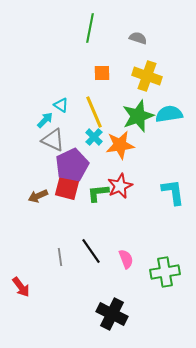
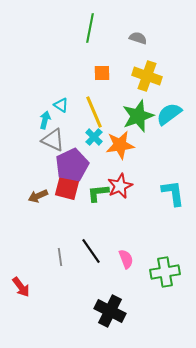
cyan semicircle: rotated 28 degrees counterclockwise
cyan arrow: rotated 30 degrees counterclockwise
cyan L-shape: moved 1 px down
black cross: moved 2 px left, 3 px up
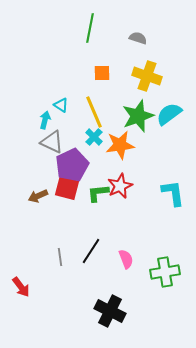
gray triangle: moved 1 px left, 2 px down
black line: rotated 68 degrees clockwise
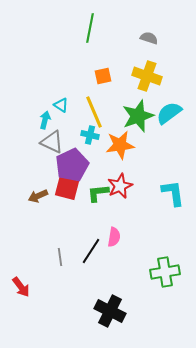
gray semicircle: moved 11 px right
orange square: moved 1 px right, 3 px down; rotated 12 degrees counterclockwise
cyan semicircle: moved 1 px up
cyan cross: moved 4 px left, 2 px up; rotated 30 degrees counterclockwise
pink semicircle: moved 12 px left, 22 px up; rotated 30 degrees clockwise
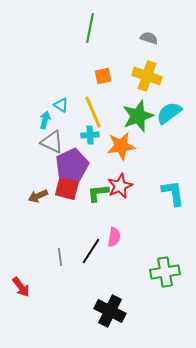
yellow line: moved 1 px left
cyan cross: rotated 18 degrees counterclockwise
orange star: moved 1 px right, 1 px down
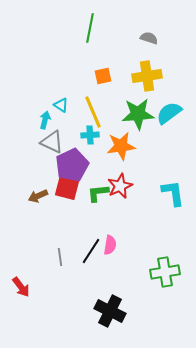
yellow cross: rotated 28 degrees counterclockwise
green star: moved 2 px up; rotated 16 degrees clockwise
pink semicircle: moved 4 px left, 8 px down
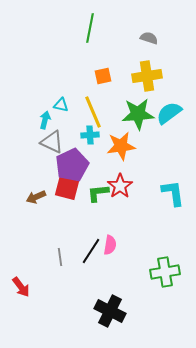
cyan triangle: rotated 21 degrees counterclockwise
red star: rotated 10 degrees counterclockwise
brown arrow: moved 2 px left, 1 px down
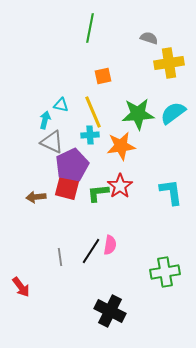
yellow cross: moved 22 px right, 13 px up
cyan semicircle: moved 4 px right
cyan L-shape: moved 2 px left, 1 px up
brown arrow: rotated 18 degrees clockwise
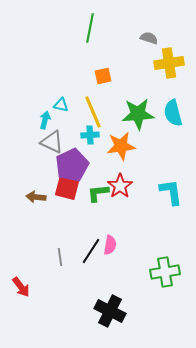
cyan semicircle: rotated 68 degrees counterclockwise
brown arrow: rotated 12 degrees clockwise
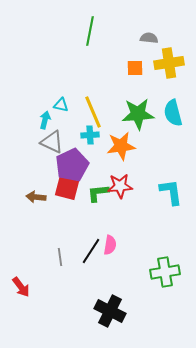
green line: moved 3 px down
gray semicircle: rotated 12 degrees counterclockwise
orange square: moved 32 px right, 8 px up; rotated 12 degrees clockwise
red star: rotated 30 degrees clockwise
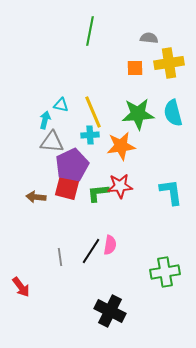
gray triangle: rotated 20 degrees counterclockwise
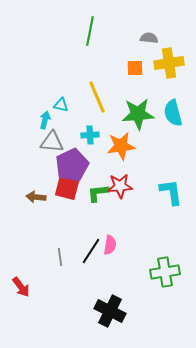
yellow line: moved 4 px right, 15 px up
